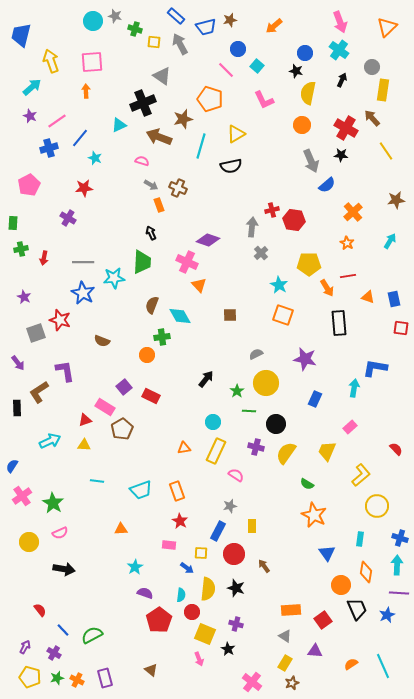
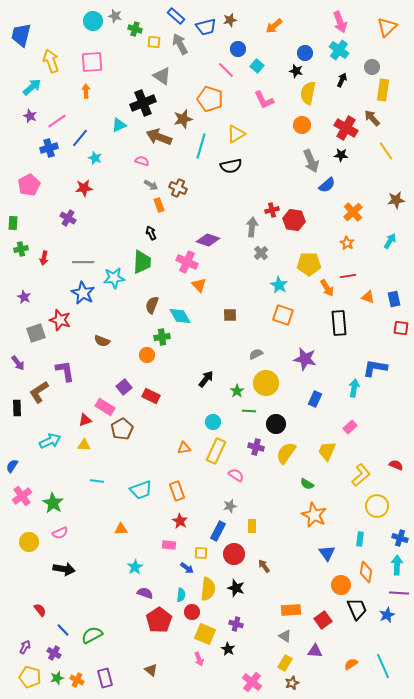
red semicircle at (396, 449): moved 16 px down; rotated 24 degrees counterclockwise
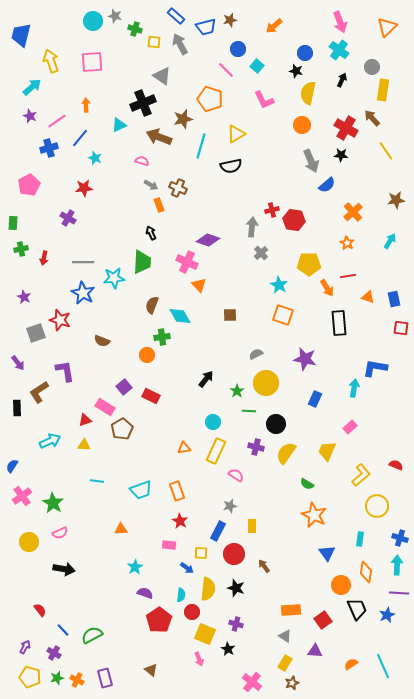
orange arrow at (86, 91): moved 14 px down
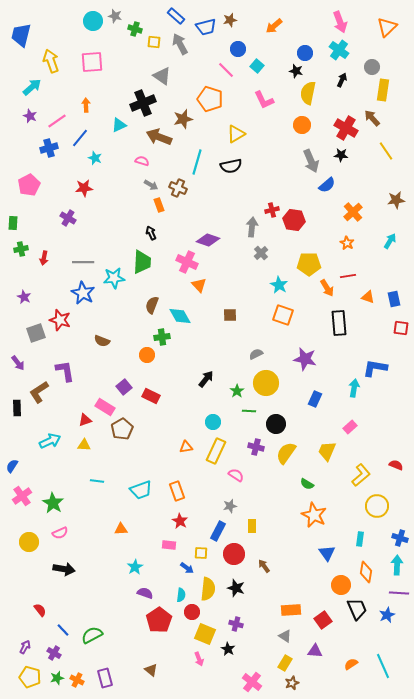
cyan line at (201, 146): moved 4 px left, 16 px down
orange triangle at (184, 448): moved 2 px right, 1 px up
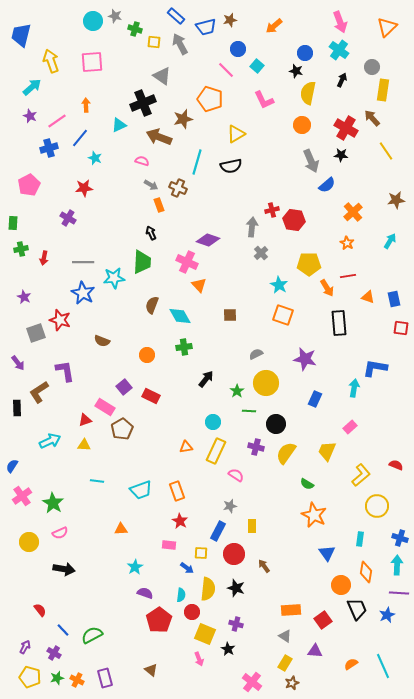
green cross at (162, 337): moved 22 px right, 10 px down
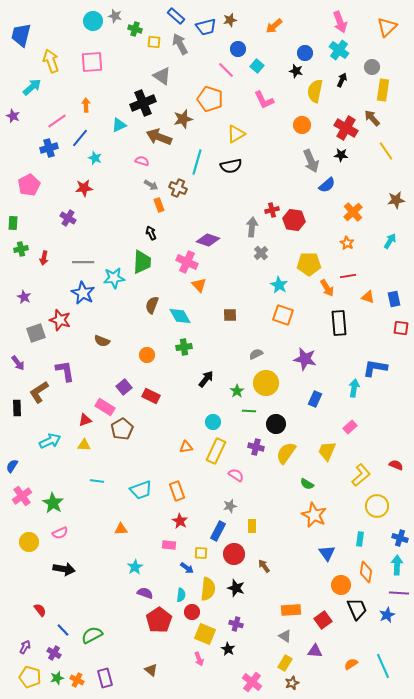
yellow semicircle at (308, 93): moved 7 px right, 2 px up
purple star at (30, 116): moved 17 px left
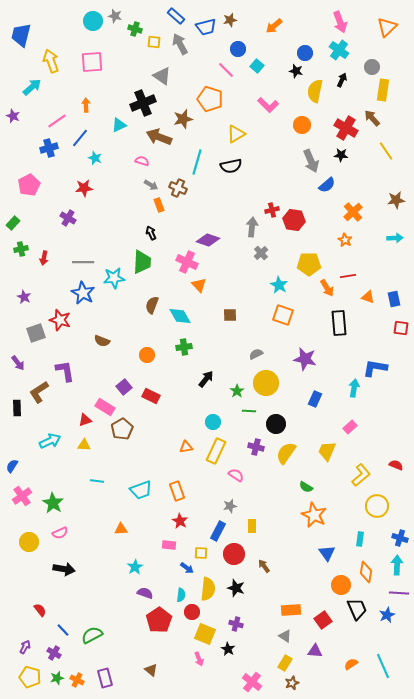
pink L-shape at (264, 100): moved 4 px right, 5 px down; rotated 20 degrees counterclockwise
green rectangle at (13, 223): rotated 40 degrees clockwise
cyan arrow at (390, 241): moved 5 px right, 3 px up; rotated 56 degrees clockwise
orange star at (347, 243): moved 2 px left, 3 px up
green semicircle at (307, 484): moved 1 px left, 3 px down
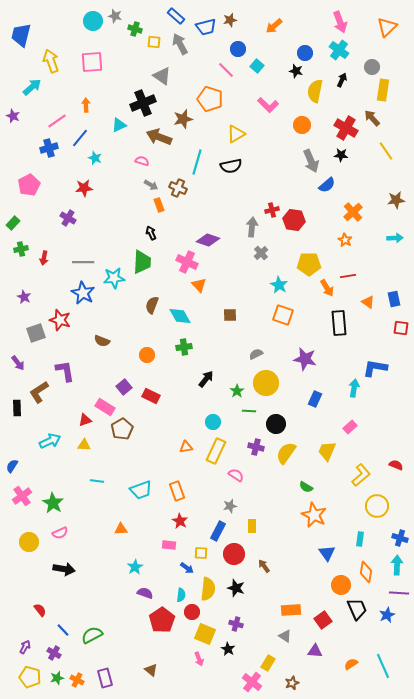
orange triangle at (368, 297): moved 5 px down; rotated 16 degrees clockwise
red pentagon at (159, 620): moved 3 px right
yellow rectangle at (285, 663): moved 17 px left
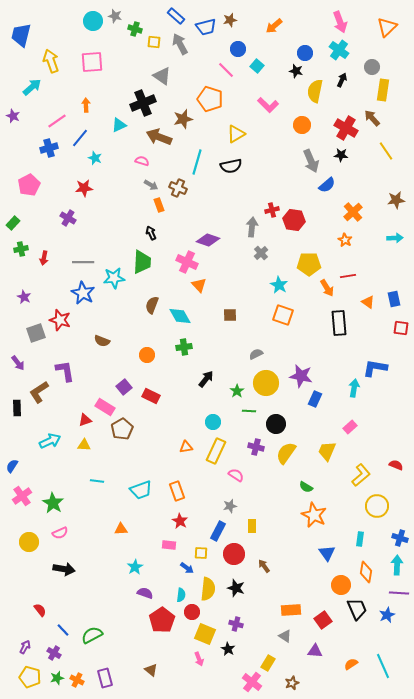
purple star at (305, 359): moved 4 px left, 17 px down
